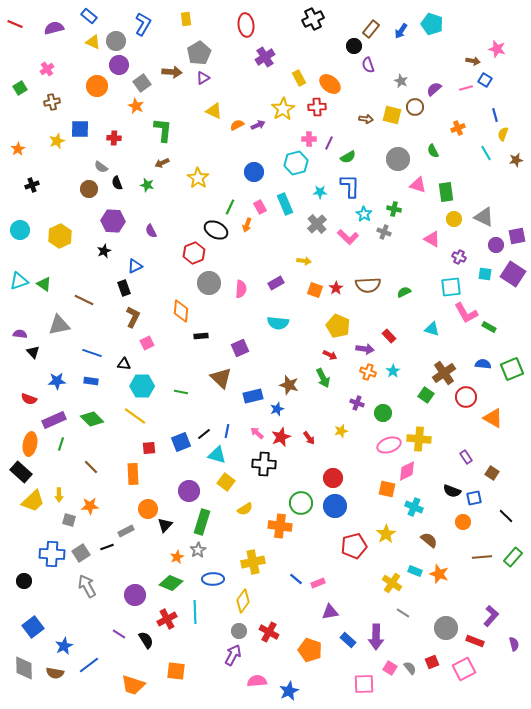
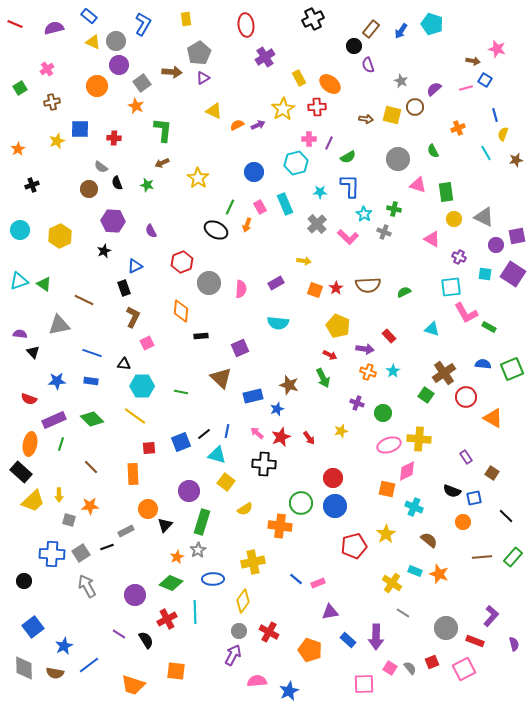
red hexagon at (194, 253): moved 12 px left, 9 px down
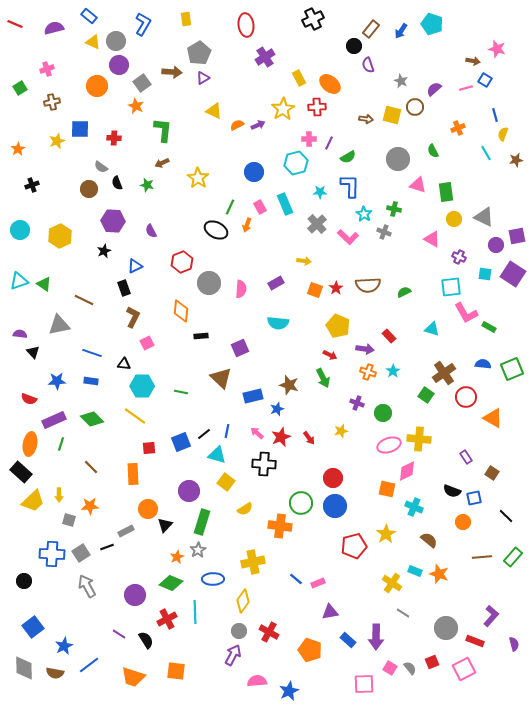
pink cross at (47, 69): rotated 16 degrees clockwise
orange trapezoid at (133, 685): moved 8 px up
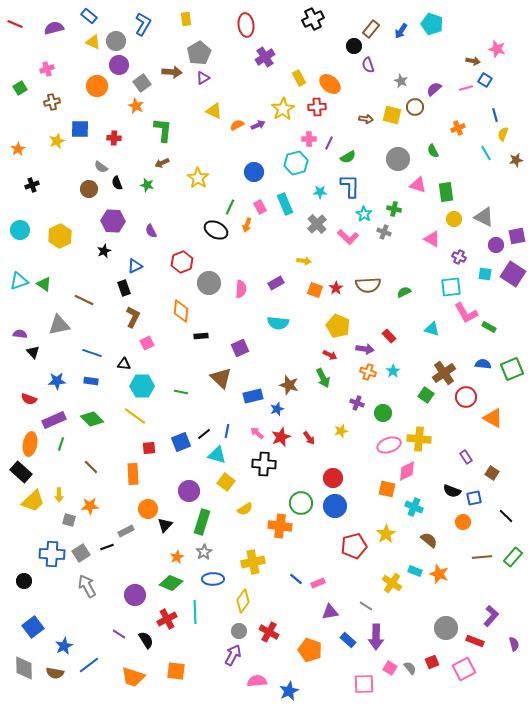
gray star at (198, 550): moved 6 px right, 2 px down
gray line at (403, 613): moved 37 px left, 7 px up
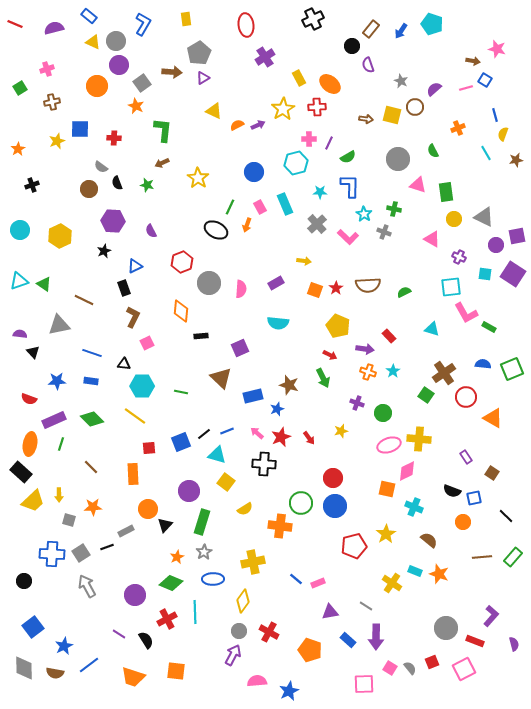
black circle at (354, 46): moved 2 px left
blue line at (227, 431): rotated 56 degrees clockwise
orange star at (90, 506): moved 3 px right, 1 px down
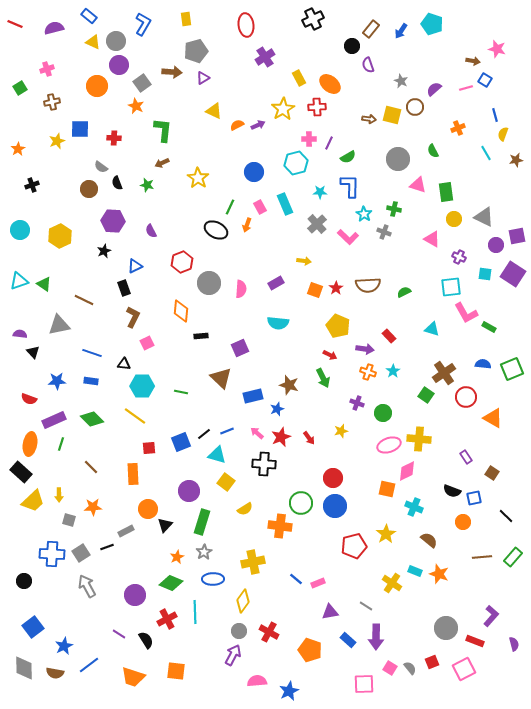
gray pentagon at (199, 53): moved 3 px left, 2 px up; rotated 15 degrees clockwise
brown arrow at (366, 119): moved 3 px right
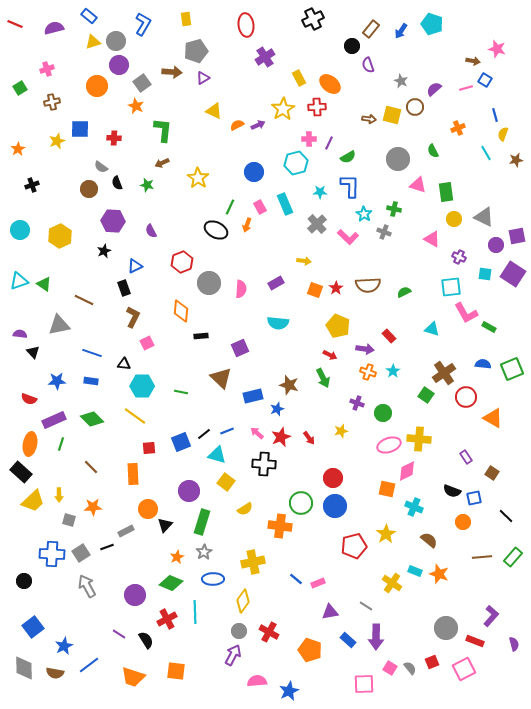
yellow triangle at (93, 42): rotated 42 degrees counterclockwise
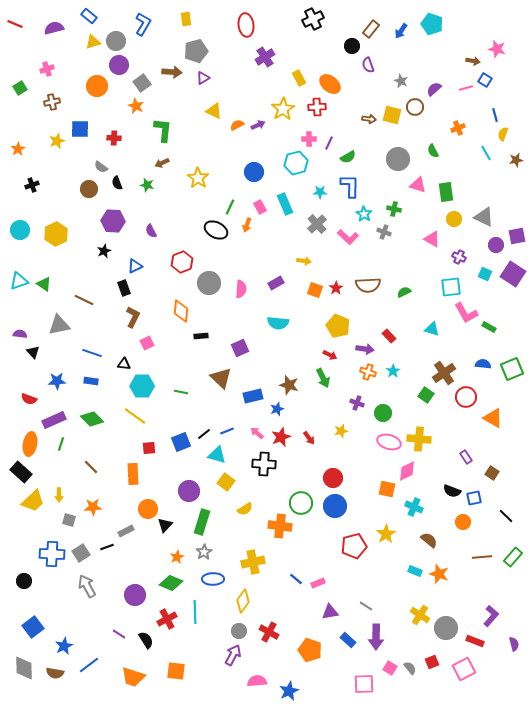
yellow hexagon at (60, 236): moved 4 px left, 2 px up
cyan square at (485, 274): rotated 16 degrees clockwise
pink ellipse at (389, 445): moved 3 px up; rotated 35 degrees clockwise
yellow cross at (392, 583): moved 28 px right, 32 px down
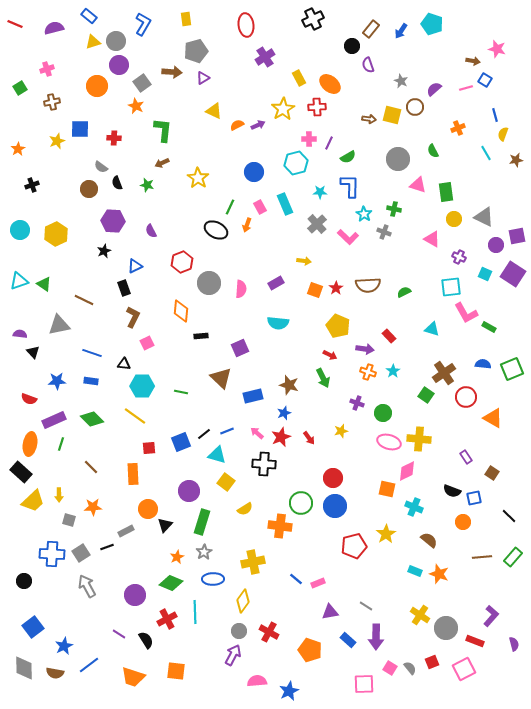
blue star at (277, 409): moved 7 px right, 4 px down
black line at (506, 516): moved 3 px right
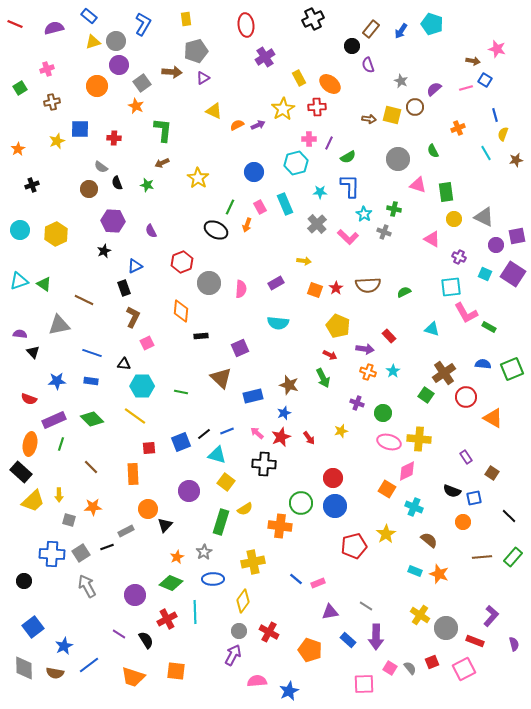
orange square at (387, 489): rotated 18 degrees clockwise
green rectangle at (202, 522): moved 19 px right
